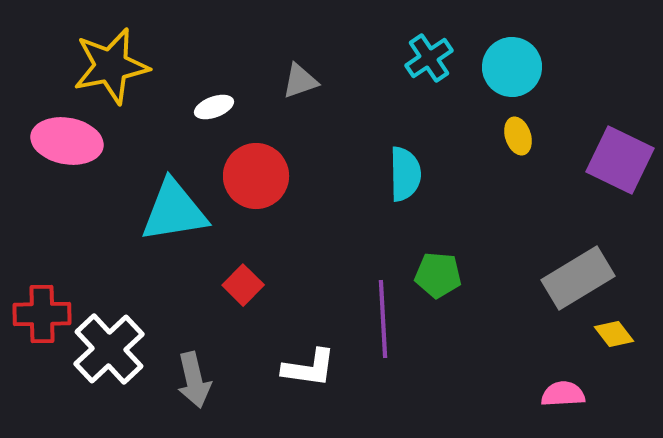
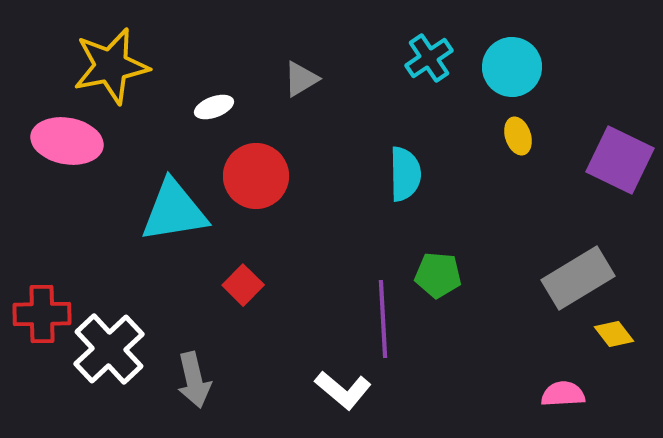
gray triangle: moved 1 px right, 2 px up; rotated 12 degrees counterclockwise
white L-shape: moved 34 px right, 22 px down; rotated 32 degrees clockwise
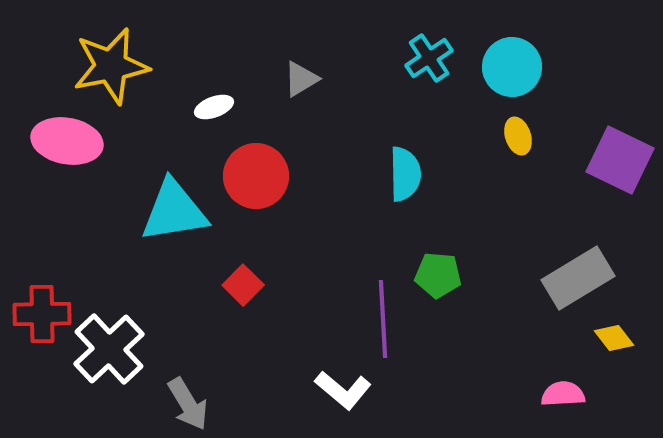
yellow diamond: moved 4 px down
gray arrow: moved 6 px left, 24 px down; rotated 18 degrees counterclockwise
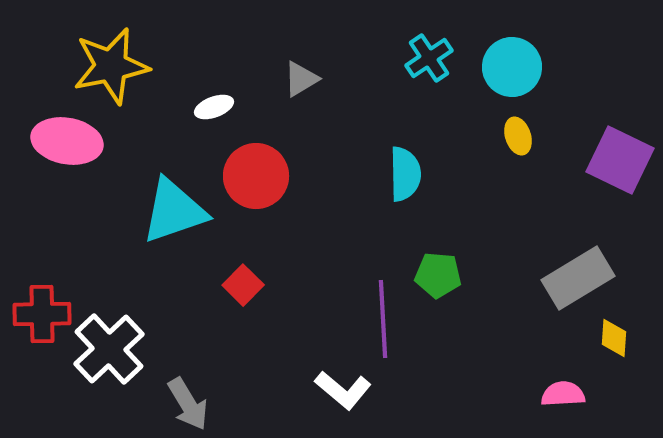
cyan triangle: rotated 10 degrees counterclockwise
yellow diamond: rotated 42 degrees clockwise
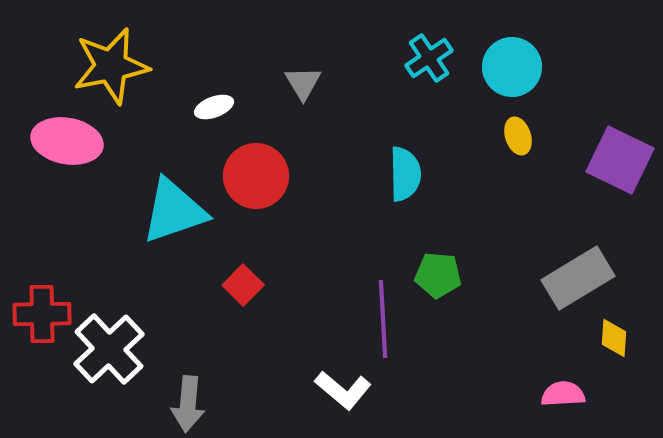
gray triangle: moved 2 px right, 4 px down; rotated 30 degrees counterclockwise
gray arrow: rotated 36 degrees clockwise
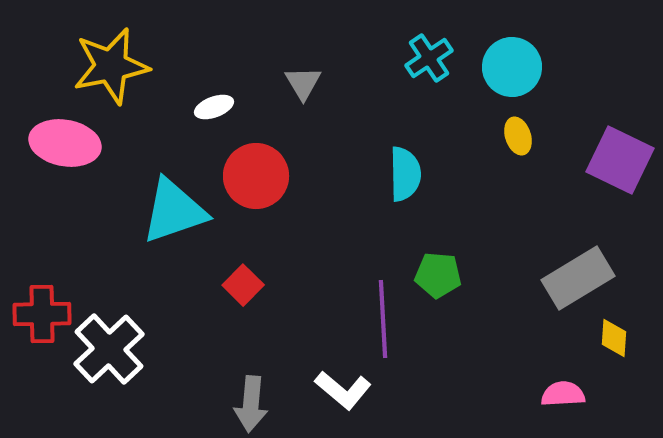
pink ellipse: moved 2 px left, 2 px down
gray arrow: moved 63 px right
